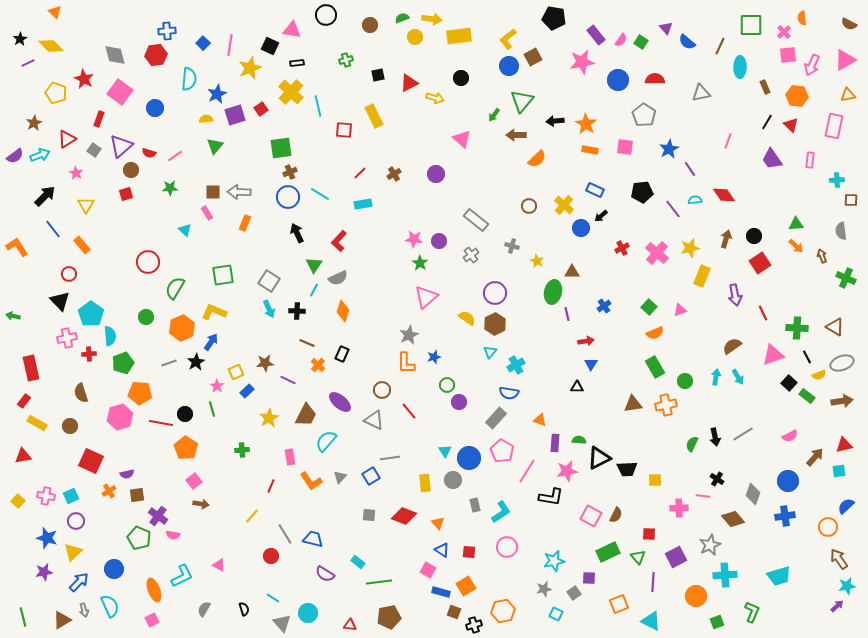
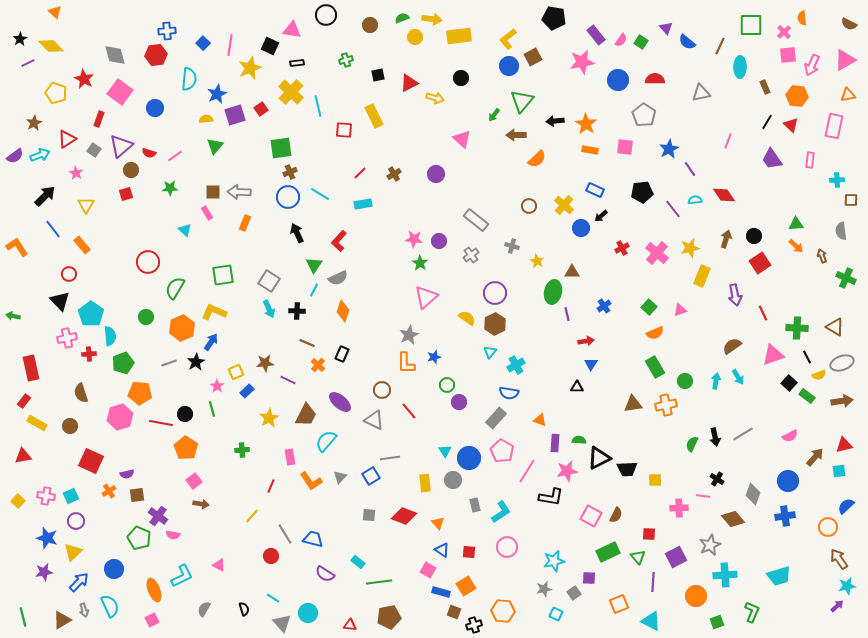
cyan arrow at (716, 377): moved 4 px down
orange hexagon at (503, 611): rotated 15 degrees clockwise
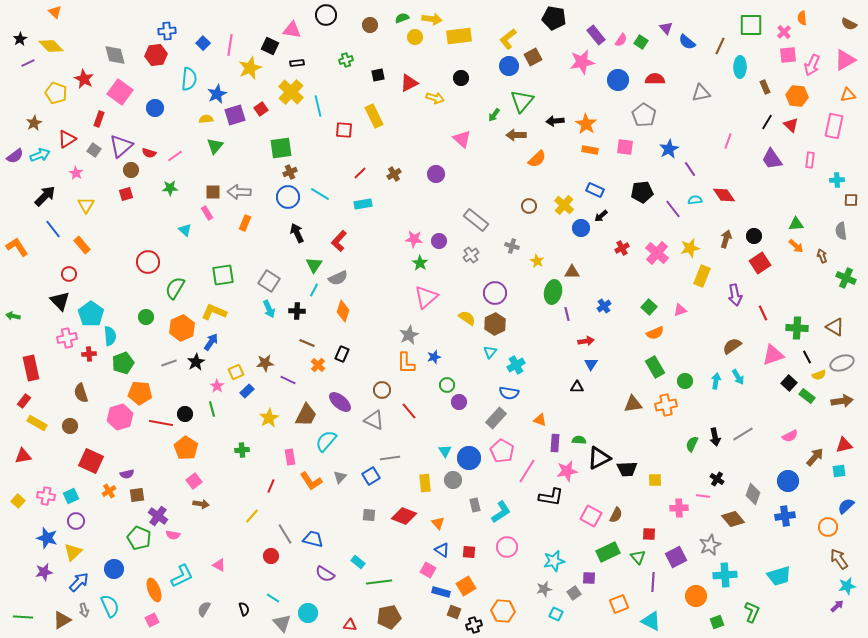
green line at (23, 617): rotated 72 degrees counterclockwise
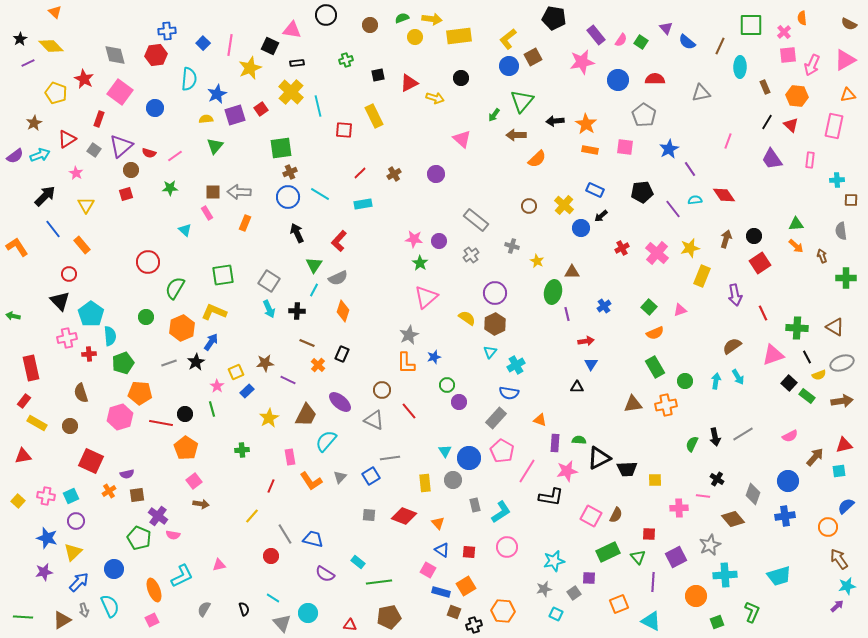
green cross at (846, 278): rotated 24 degrees counterclockwise
pink triangle at (219, 565): rotated 40 degrees counterclockwise
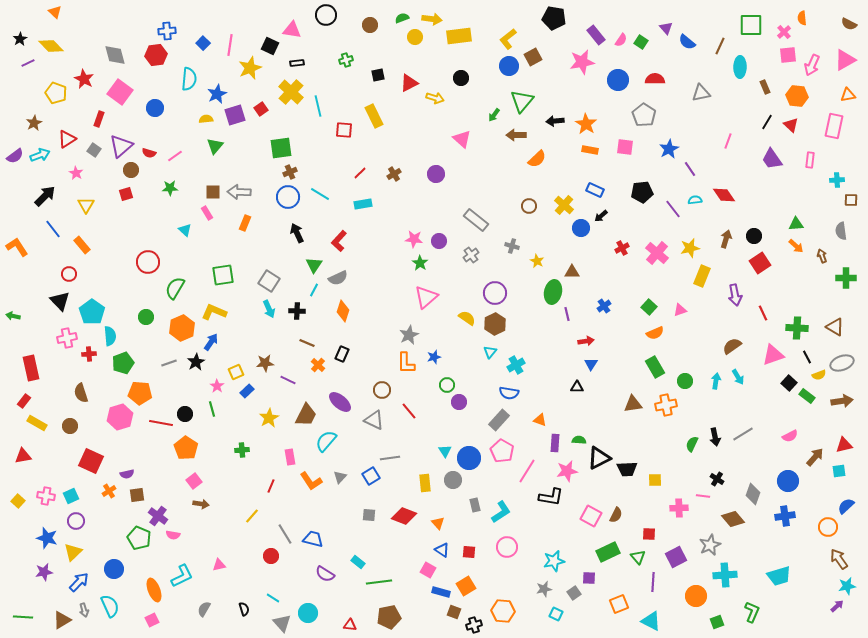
cyan pentagon at (91, 314): moved 1 px right, 2 px up
gray rectangle at (496, 418): moved 3 px right, 2 px down
